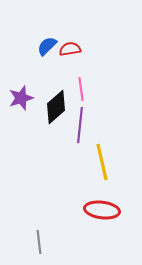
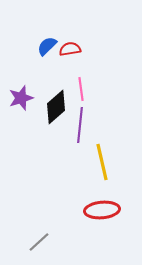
red ellipse: rotated 12 degrees counterclockwise
gray line: rotated 55 degrees clockwise
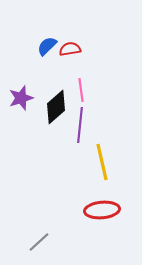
pink line: moved 1 px down
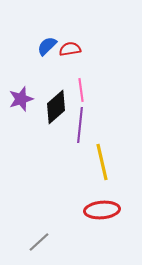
purple star: moved 1 px down
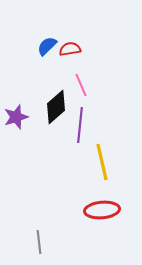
pink line: moved 5 px up; rotated 15 degrees counterclockwise
purple star: moved 5 px left, 18 px down
gray line: rotated 55 degrees counterclockwise
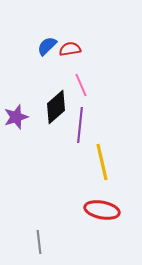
red ellipse: rotated 16 degrees clockwise
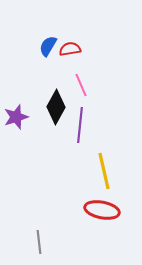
blue semicircle: moved 1 px right; rotated 15 degrees counterclockwise
black diamond: rotated 20 degrees counterclockwise
yellow line: moved 2 px right, 9 px down
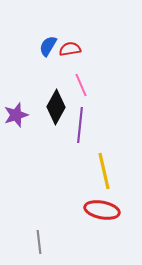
purple star: moved 2 px up
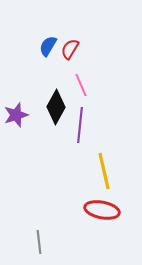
red semicircle: rotated 50 degrees counterclockwise
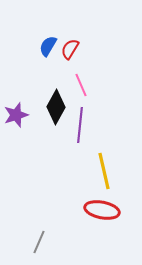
gray line: rotated 30 degrees clockwise
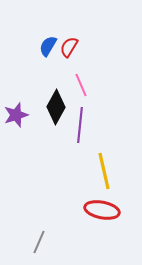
red semicircle: moved 1 px left, 2 px up
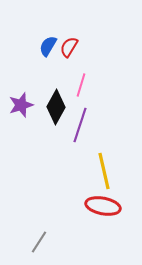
pink line: rotated 40 degrees clockwise
purple star: moved 5 px right, 10 px up
purple line: rotated 12 degrees clockwise
red ellipse: moved 1 px right, 4 px up
gray line: rotated 10 degrees clockwise
